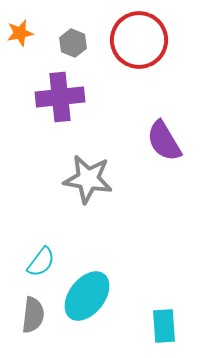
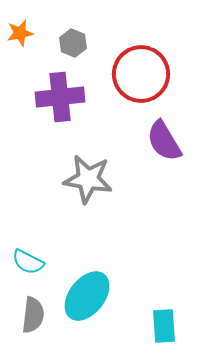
red circle: moved 2 px right, 34 px down
cyan semicircle: moved 13 px left; rotated 80 degrees clockwise
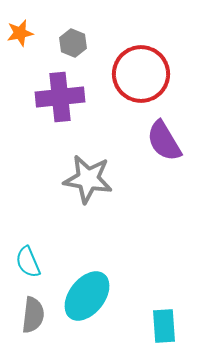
cyan semicircle: rotated 40 degrees clockwise
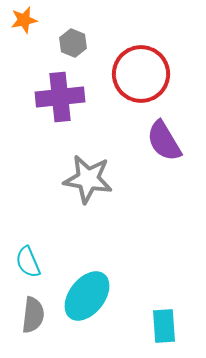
orange star: moved 4 px right, 13 px up
